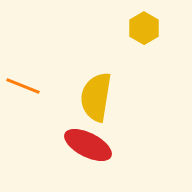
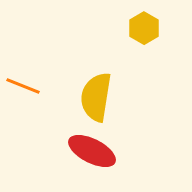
red ellipse: moved 4 px right, 6 px down
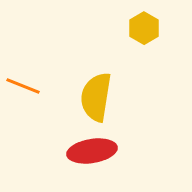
red ellipse: rotated 36 degrees counterclockwise
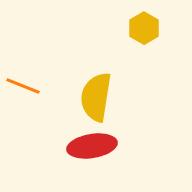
red ellipse: moved 5 px up
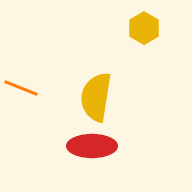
orange line: moved 2 px left, 2 px down
red ellipse: rotated 9 degrees clockwise
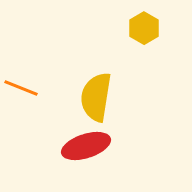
red ellipse: moved 6 px left; rotated 18 degrees counterclockwise
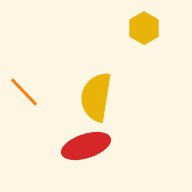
orange line: moved 3 px right, 4 px down; rotated 24 degrees clockwise
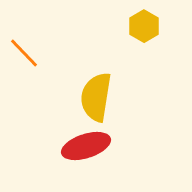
yellow hexagon: moved 2 px up
orange line: moved 39 px up
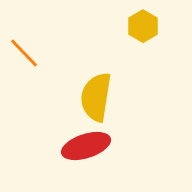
yellow hexagon: moved 1 px left
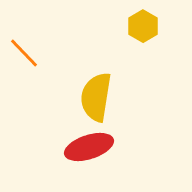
red ellipse: moved 3 px right, 1 px down
